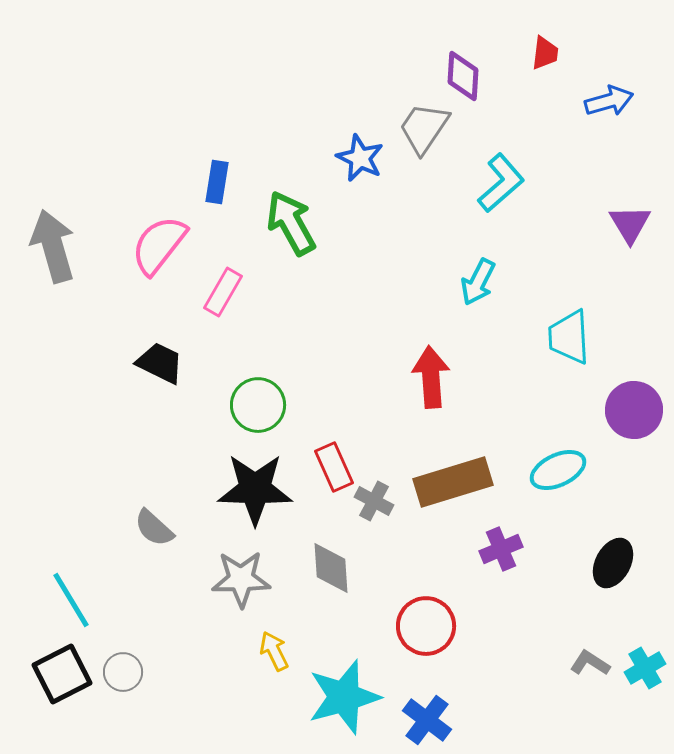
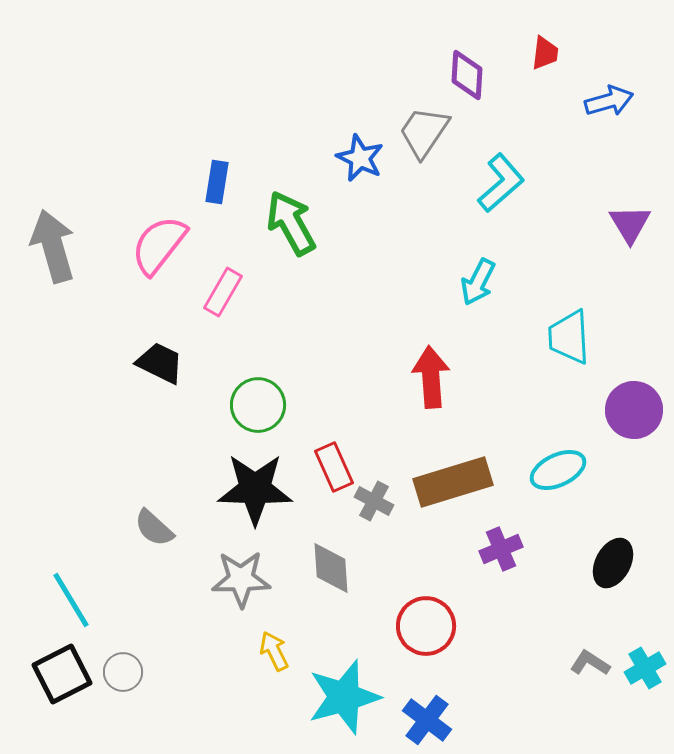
purple diamond: moved 4 px right, 1 px up
gray trapezoid: moved 4 px down
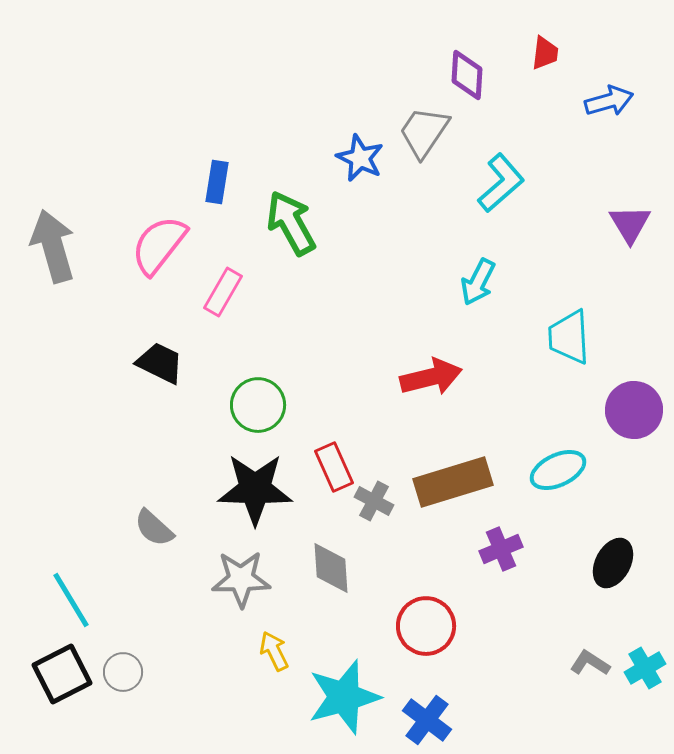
red arrow: rotated 80 degrees clockwise
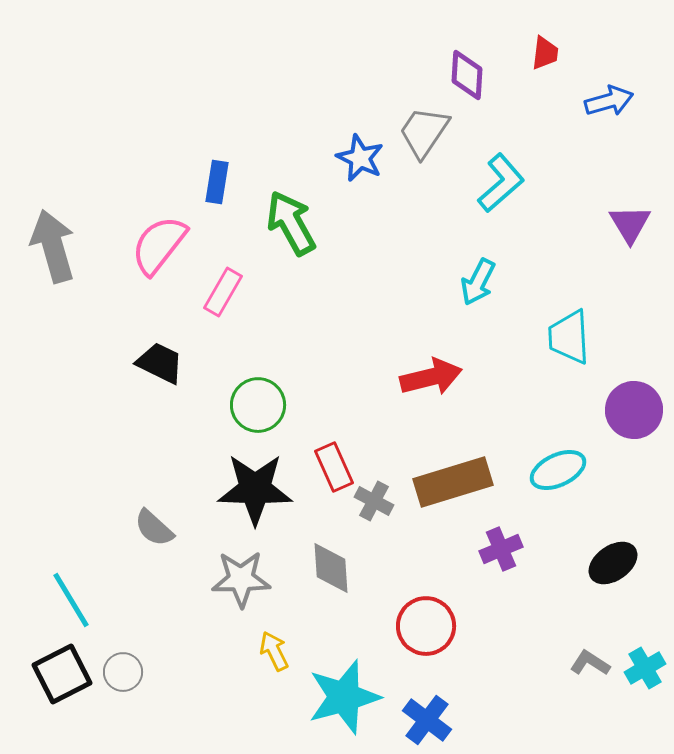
black ellipse: rotated 27 degrees clockwise
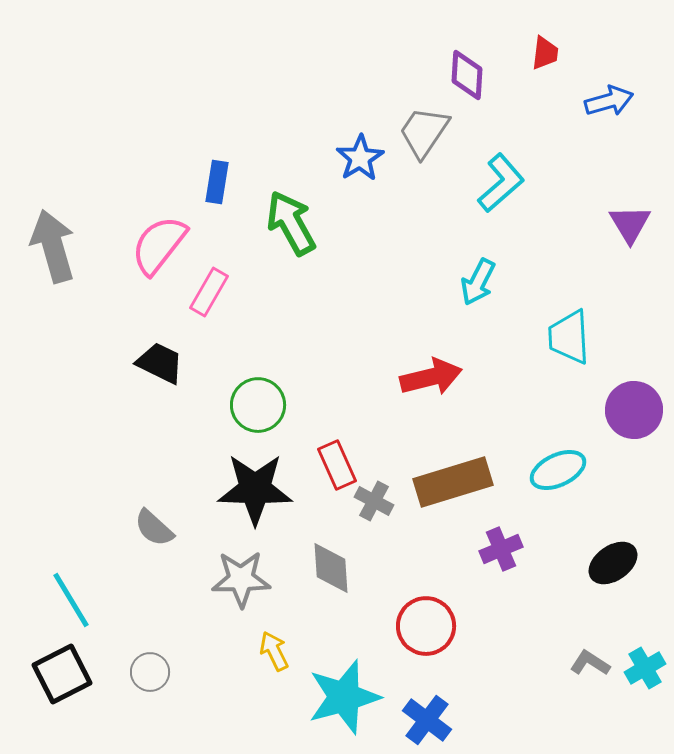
blue star: rotated 15 degrees clockwise
pink rectangle: moved 14 px left
red rectangle: moved 3 px right, 2 px up
gray circle: moved 27 px right
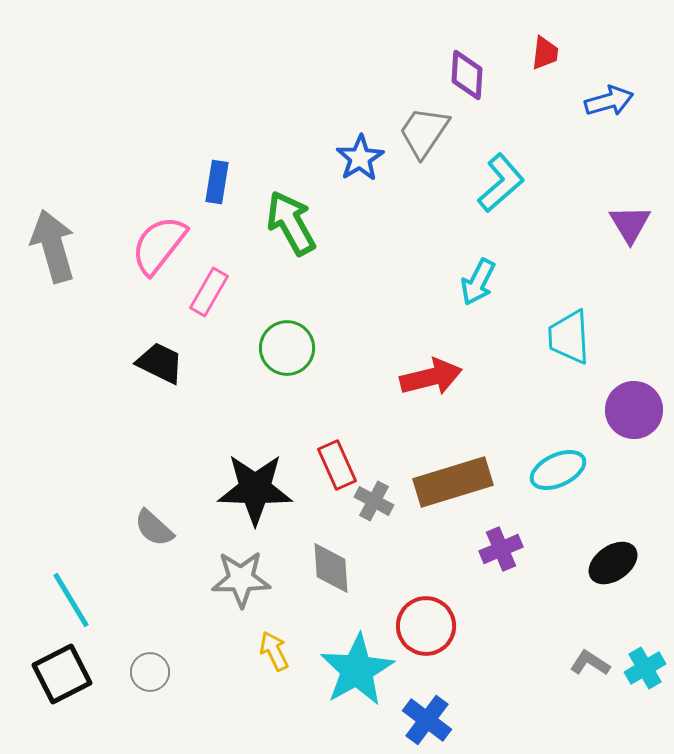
green circle: moved 29 px right, 57 px up
cyan star: moved 13 px right, 27 px up; rotated 14 degrees counterclockwise
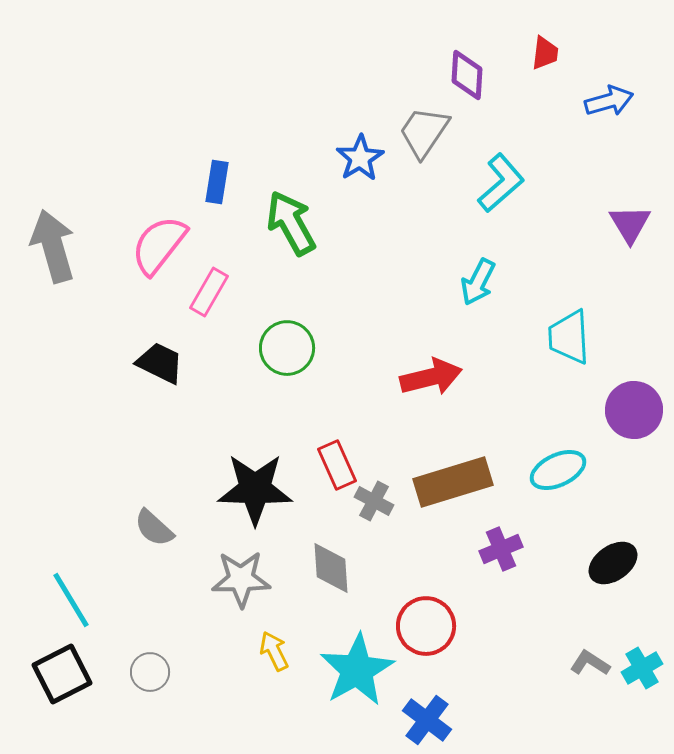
cyan cross: moved 3 px left
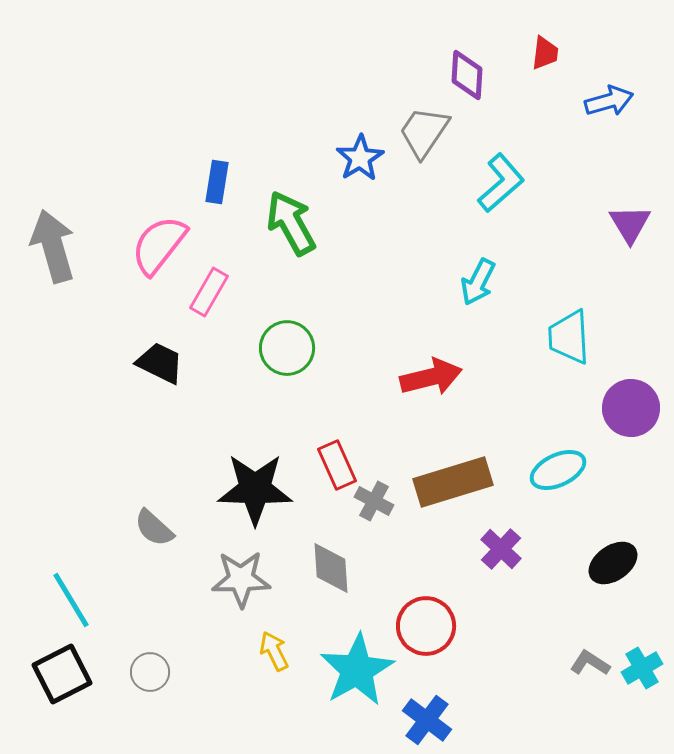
purple circle: moved 3 px left, 2 px up
purple cross: rotated 24 degrees counterclockwise
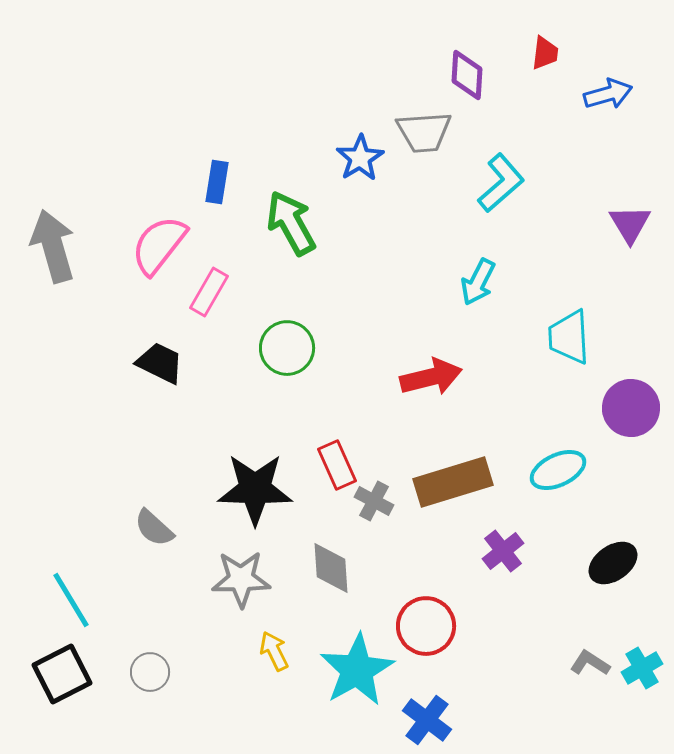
blue arrow: moved 1 px left, 7 px up
gray trapezoid: rotated 128 degrees counterclockwise
purple cross: moved 2 px right, 2 px down; rotated 9 degrees clockwise
